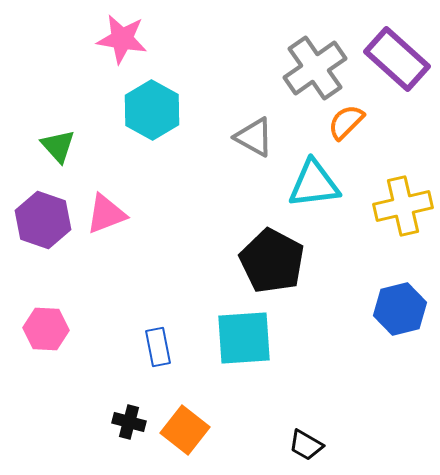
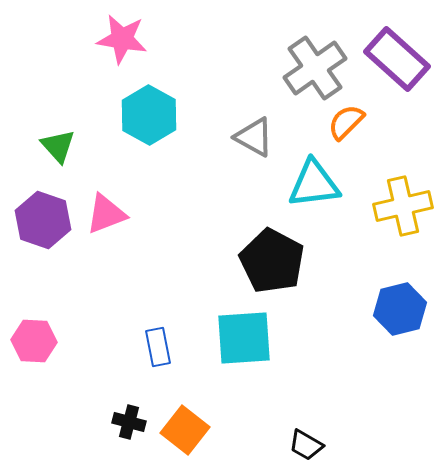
cyan hexagon: moved 3 px left, 5 px down
pink hexagon: moved 12 px left, 12 px down
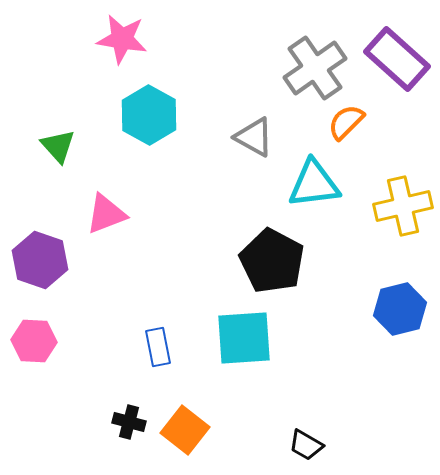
purple hexagon: moved 3 px left, 40 px down
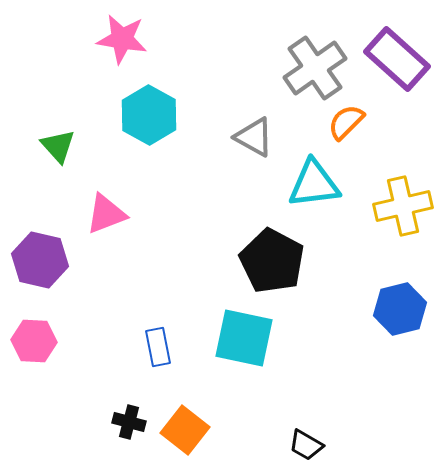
purple hexagon: rotated 6 degrees counterclockwise
cyan square: rotated 16 degrees clockwise
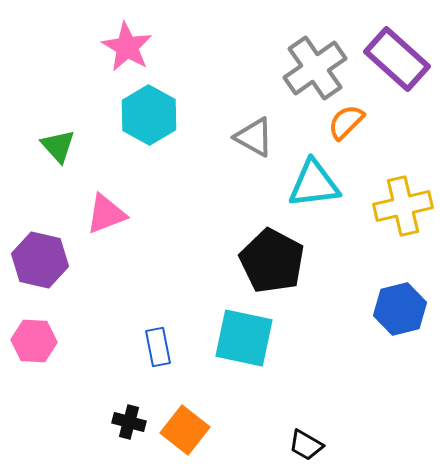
pink star: moved 5 px right, 8 px down; rotated 21 degrees clockwise
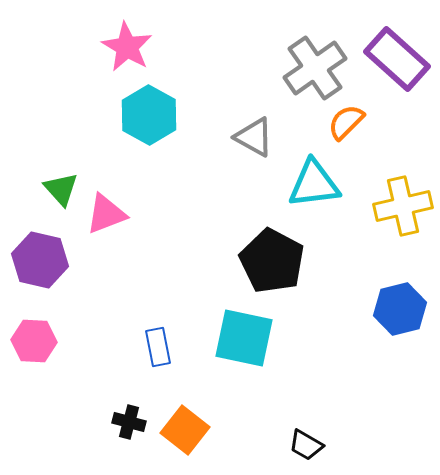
green triangle: moved 3 px right, 43 px down
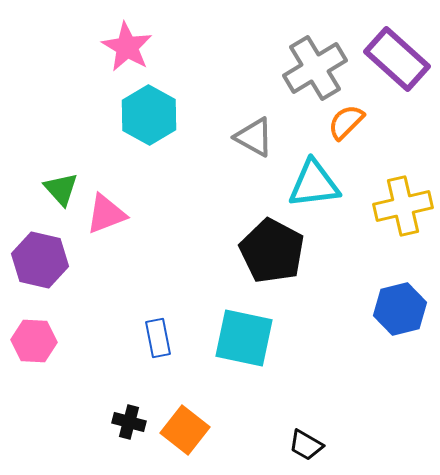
gray cross: rotated 4 degrees clockwise
black pentagon: moved 10 px up
blue rectangle: moved 9 px up
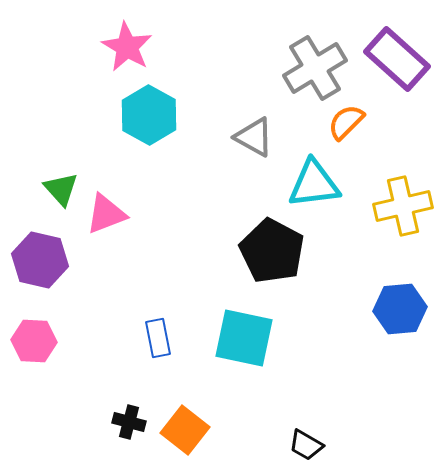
blue hexagon: rotated 9 degrees clockwise
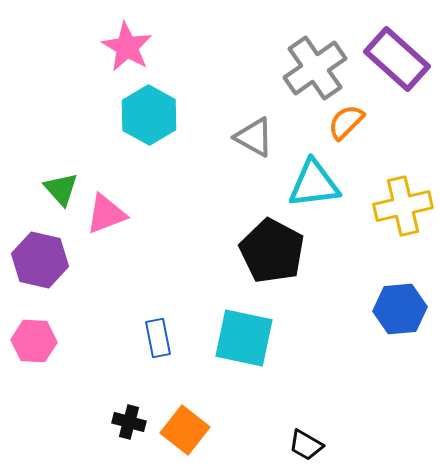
gray cross: rotated 4 degrees counterclockwise
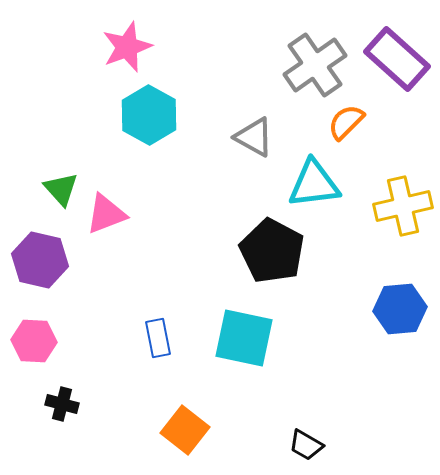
pink star: rotated 21 degrees clockwise
gray cross: moved 3 px up
black cross: moved 67 px left, 18 px up
